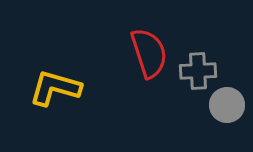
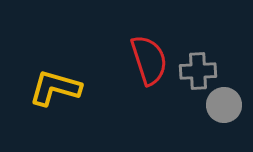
red semicircle: moved 7 px down
gray circle: moved 3 px left
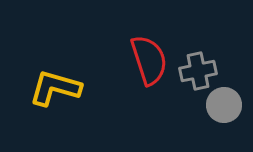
gray cross: rotated 9 degrees counterclockwise
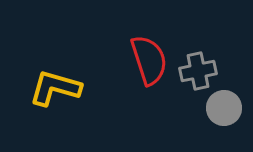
gray circle: moved 3 px down
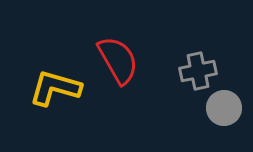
red semicircle: moved 31 px left; rotated 12 degrees counterclockwise
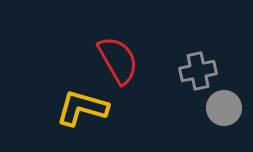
yellow L-shape: moved 27 px right, 20 px down
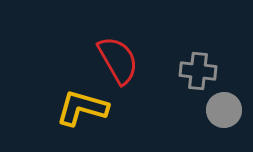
gray cross: rotated 18 degrees clockwise
gray circle: moved 2 px down
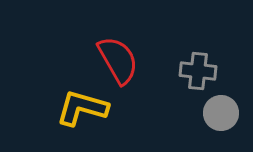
gray circle: moved 3 px left, 3 px down
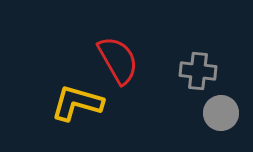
yellow L-shape: moved 5 px left, 5 px up
